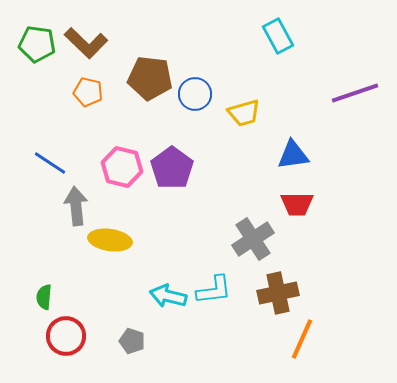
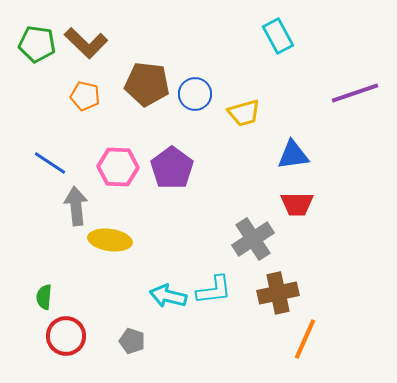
brown pentagon: moved 3 px left, 6 px down
orange pentagon: moved 3 px left, 4 px down
pink hexagon: moved 4 px left; rotated 12 degrees counterclockwise
orange line: moved 3 px right
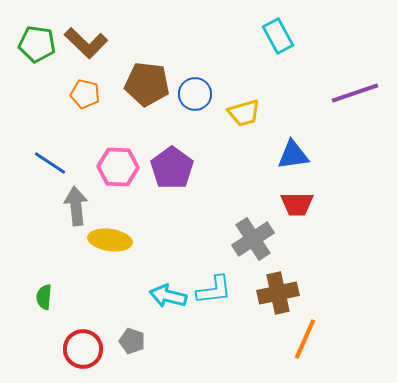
orange pentagon: moved 2 px up
red circle: moved 17 px right, 13 px down
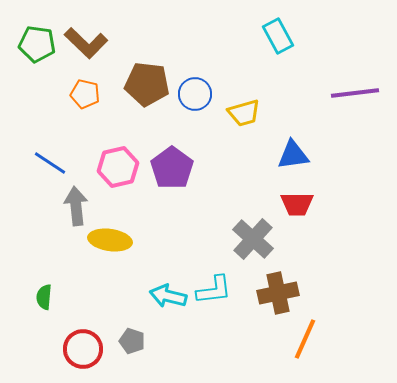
purple line: rotated 12 degrees clockwise
pink hexagon: rotated 15 degrees counterclockwise
gray cross: rotated 15 degrees counterclockwise
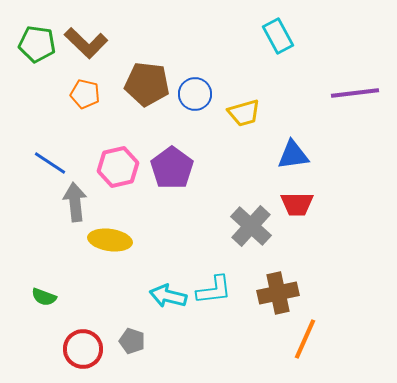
gray arrow: moved 1 px left, 4 px up
gray cross: moved 2 px left, 13 px up
green semicircle: rotated 75 degrees counterclockwise
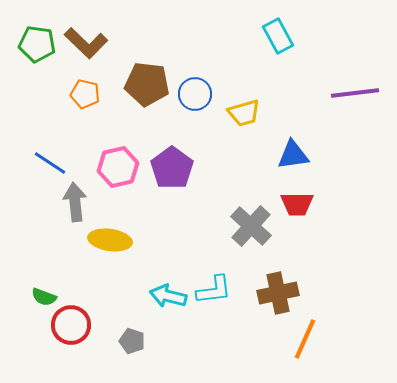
red circle: moved 12 px left, 24 px up
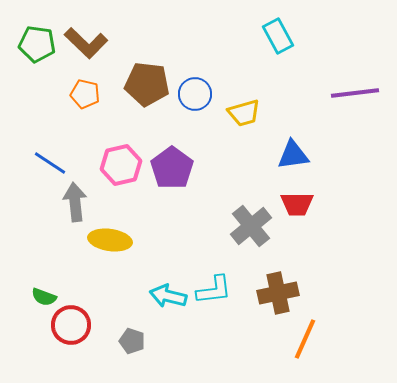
pink hexagon: moved 3 px right, 2 px up
gray cross: rotated 9 degrees clockwise
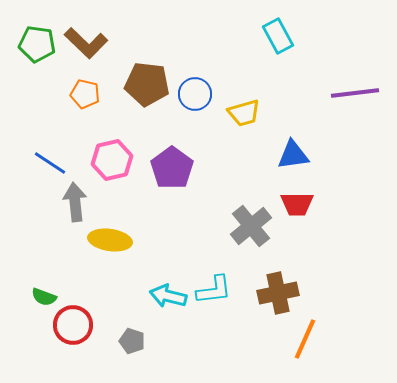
pink hexagon: moved 9 px left, 5 px up
red circle: moved 2 px right
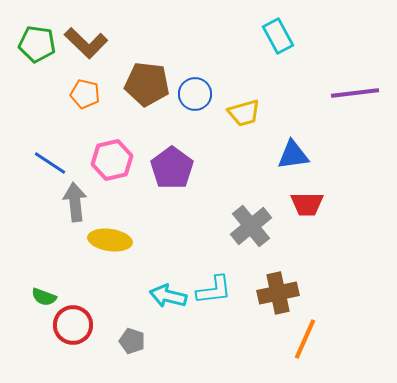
red trapezoid: moved 10 px right
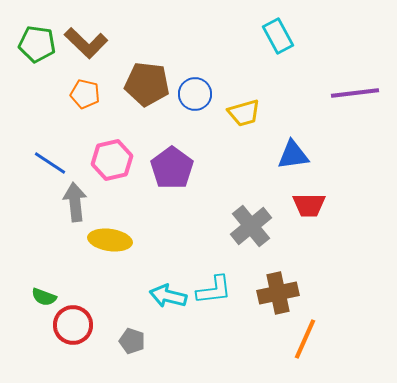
red trapezoid: moved 2 px right, 1 px down
